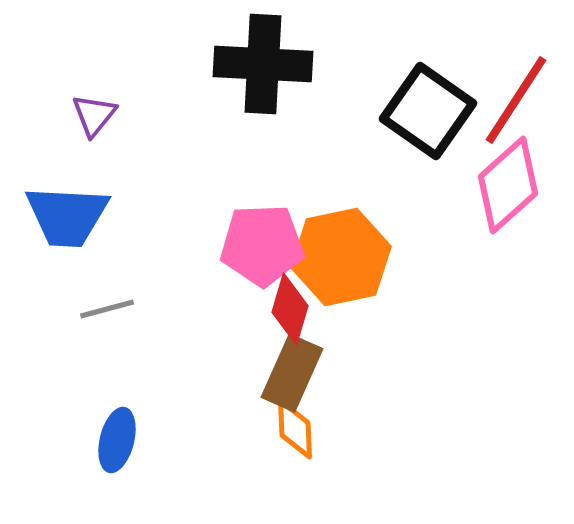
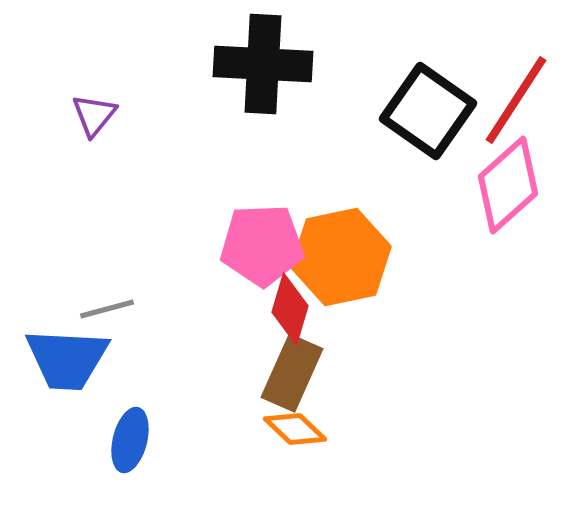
blue trapezoid: moved 143 px down
orange diamond: rotated 44 degrees counterclockwise
blue ellipse: moved 13 px right
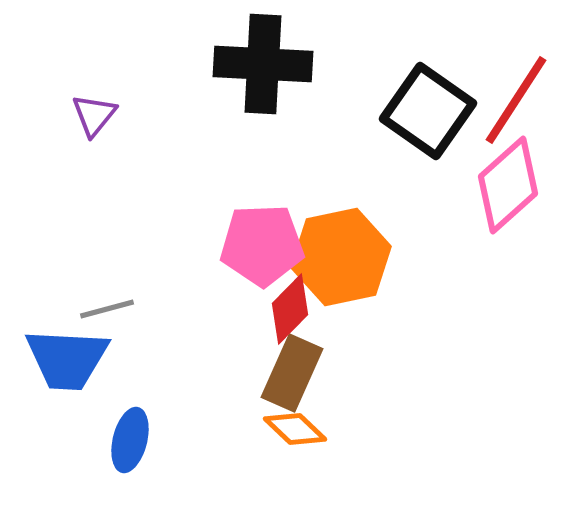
red diamond: rotated 28 degrees clockwise
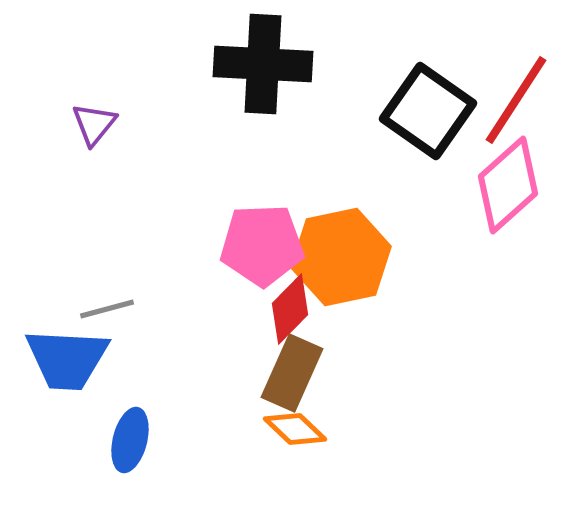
purple triangle: moved 9 px down
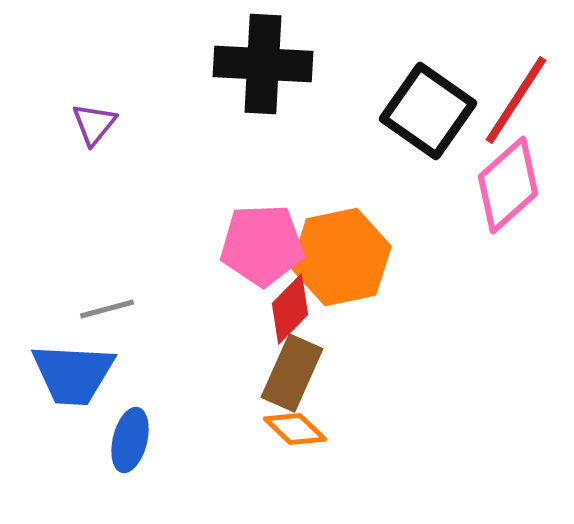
blue trapezoid: moved 6 px right, 15 px down
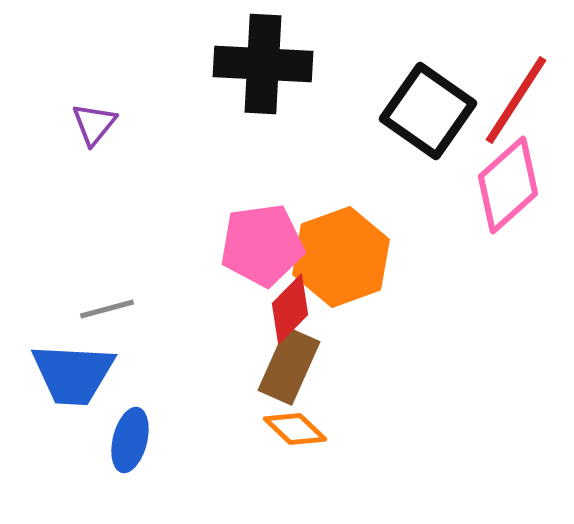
pink pentagon: rotated 6 degrees counterclockwise
orange hexagon: rotated 8 degrees counterclockwise
brown rectangle: moved 3 px left, 7 px up
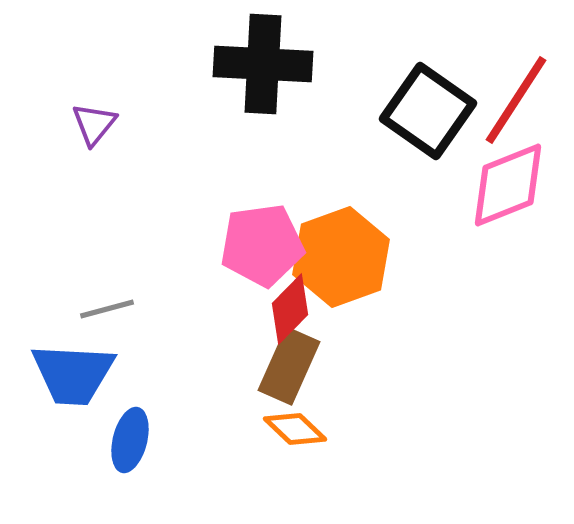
pink diamond: rotated 20 degrees clockwise
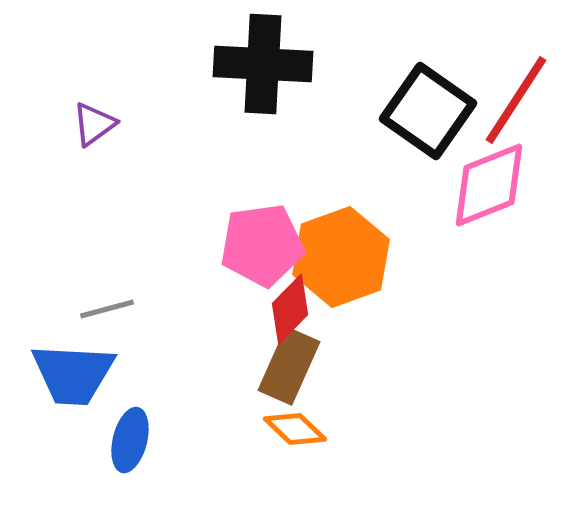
purple triangle: rotated 15 degrees clockwise
pink diamond: moved 19 px left
